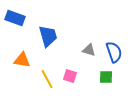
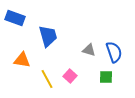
pink square: rotated 24 degrees clockwise
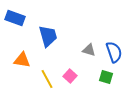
green square: rotated 16 degrees clockwise
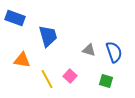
green square: moved 4 px down
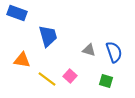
blue rectangle: moved 2 px right, 5 px up
yellow line: rotated 24 degrees counterclockwise
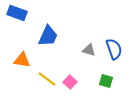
blue trapezoid: rotated 40 degrees clockwise
blue semicircle: moved 3 px up
pink square: moved 6 px down
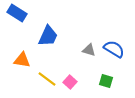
blue rectangle: rotated 12 degrees clockwise
blue semicircle: rotated 40 degrees counterclockwise
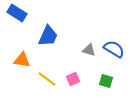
pink square: moved 3 px right, 3 px up; rotated 24 degrees clockwise
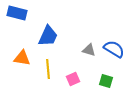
blue rectangle: rotated 18 degrees counterclockwise
orange triangle: moved 2 px up
yellow line: moved 1 px right, 10 px up; rotated 48 degrees clockwise
